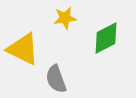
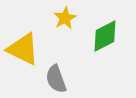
yellow star: rotated 20 degrees counterclockwise
green diamond: moved 1 px left, 2 px up
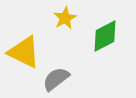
yellow triangle: moved 1 px right, 3 px down
gray semicircle: rotated 72 degrees clockwise
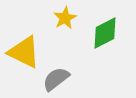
green diamond: moved 3 px up
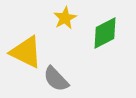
yellow triangle: moved 2 px right
gray semicircle: rotated 96 degrees counterclockwise
